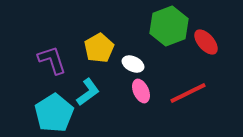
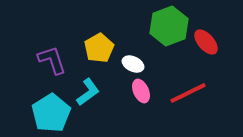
cyan pentagon: moved 3 px left
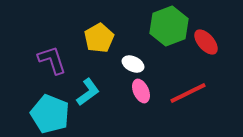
yellow pentagon: moved 10 px up
cyan pentagon: moved 1 px left, 1 px down; rotated 18 degrees counterclockwise
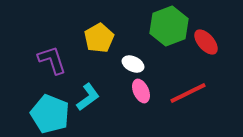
cyan L-shape: moved 5 px down
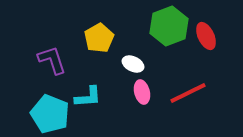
red ellipse: moved 6 px up; rotated 16 degrees clockwise
pink ellipse: moved 1 px right, 1 px down; rotated 10 degrees clockwise
cyan L-shape: rotated 32 degrees clockwise
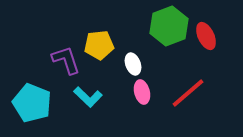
yellow pentagon: moved 7 px down; rotated 24 degrees clockwise
purple L-shape: moved 14 px right
white ellipse: rotated 45 degrees clockwise
red line: rotated 15 degrees counterclockwise
cyan L-shape: rotated 48 degrees clockwise
cyan pentagon: moved 18 px left, 11 px up
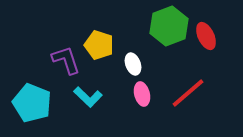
yellow pentagon: rotated 24 degrees clockwise
pink ellipse: moved 2 px down
